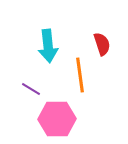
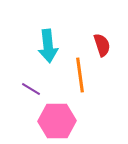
red semicircle: moved 1 px down
pink hexagon: moved 2 px down
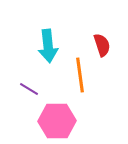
purple line: moved 2 px left
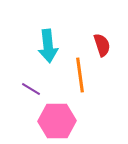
purple line: moved 2 px right
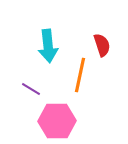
orange line: rotated 20 degrees clockwise
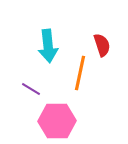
orange line: moved 2 px up
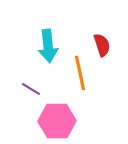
orange line: rotated 24 degrees counterclockwise
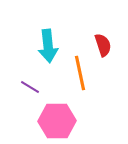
red semicircle: moved 1 px right
purple line: moved 1 px left, 2 px up
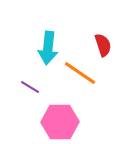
cyan arrow: moved 2 px down; rotated 12 degrees clockwise
orange line: rotated 44 degrees counterclockwise
pink hexagon: moved 3 px right, 1 px down
